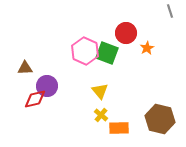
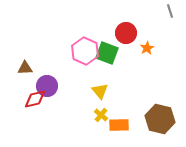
orange rectangle: moved 3 px up
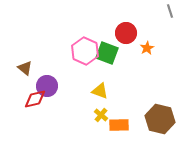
brown triangle: rotated 42 degrees clockwise
yellow triangle: rotated 30 degrees counterclockwise
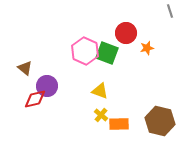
orange star: rotated 16 degrees clockwise
brown hexagon: moved 2 px down
orange rectangle: moved 1 px up
